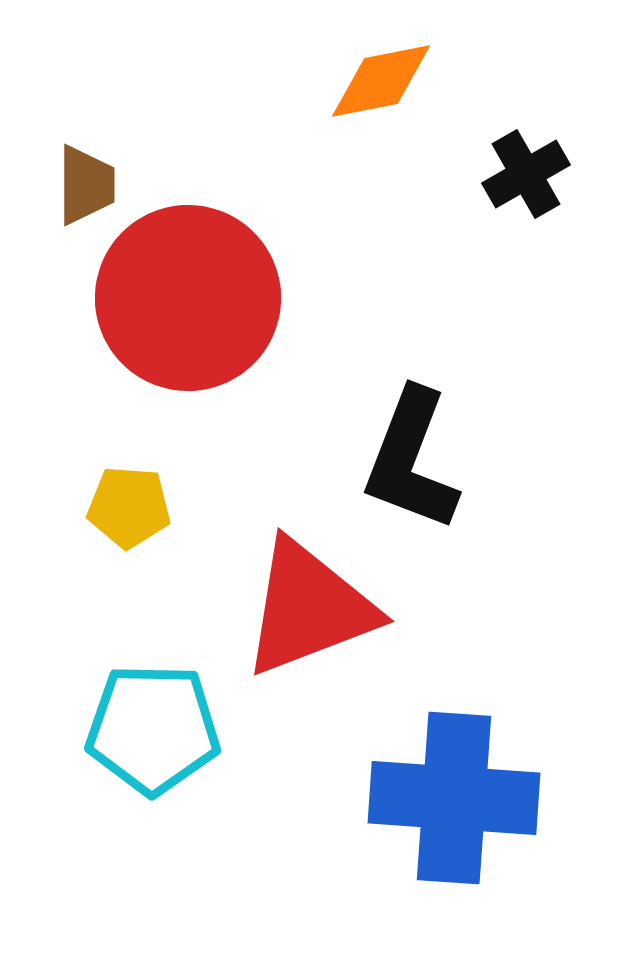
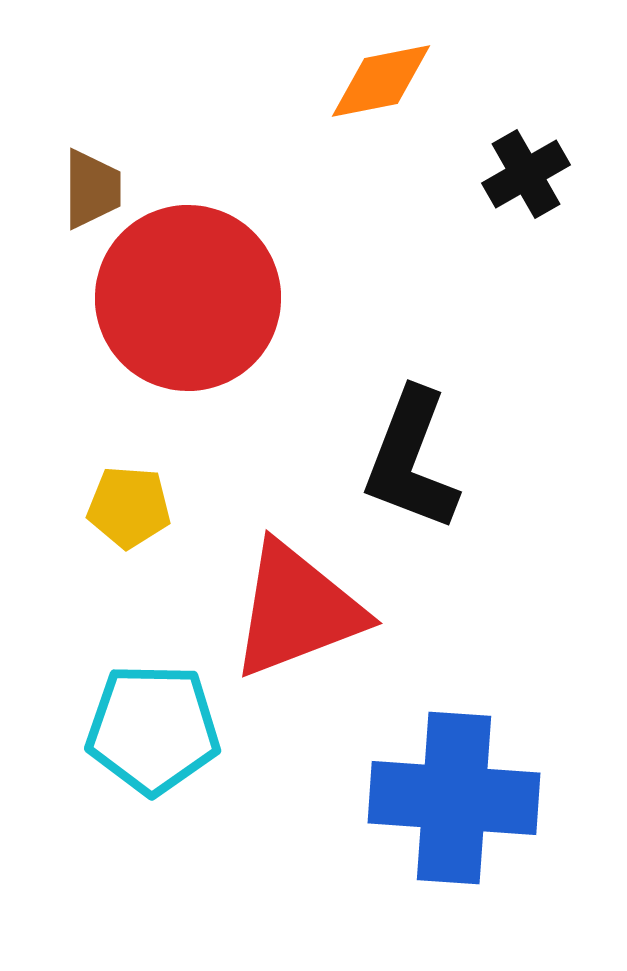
brown trapezoid: moved 6 px right, 4 px down
red triangle: moved 12 px left, 2 px down
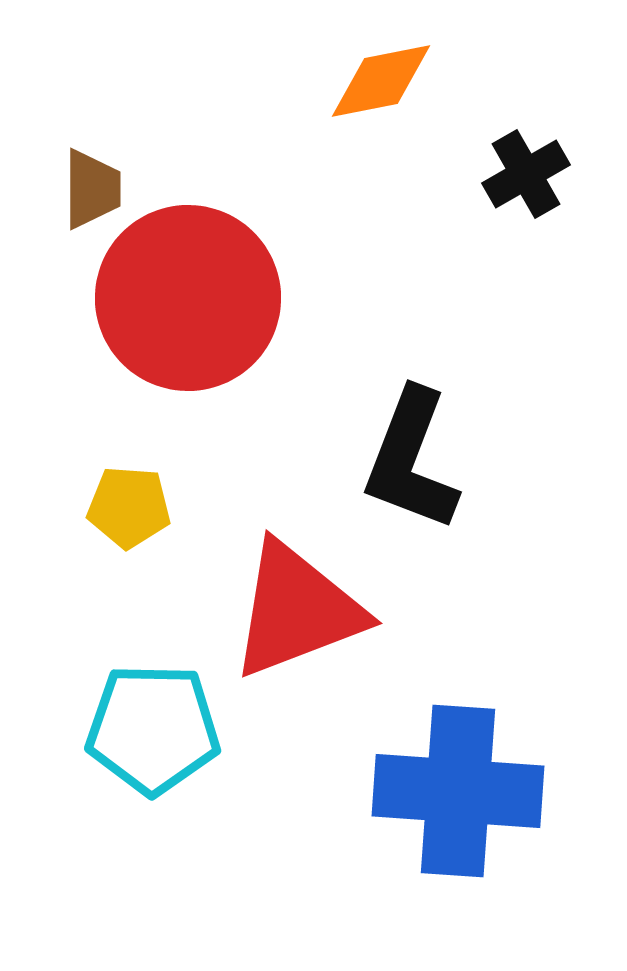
blue cross: moved 4 px right, 7 px up
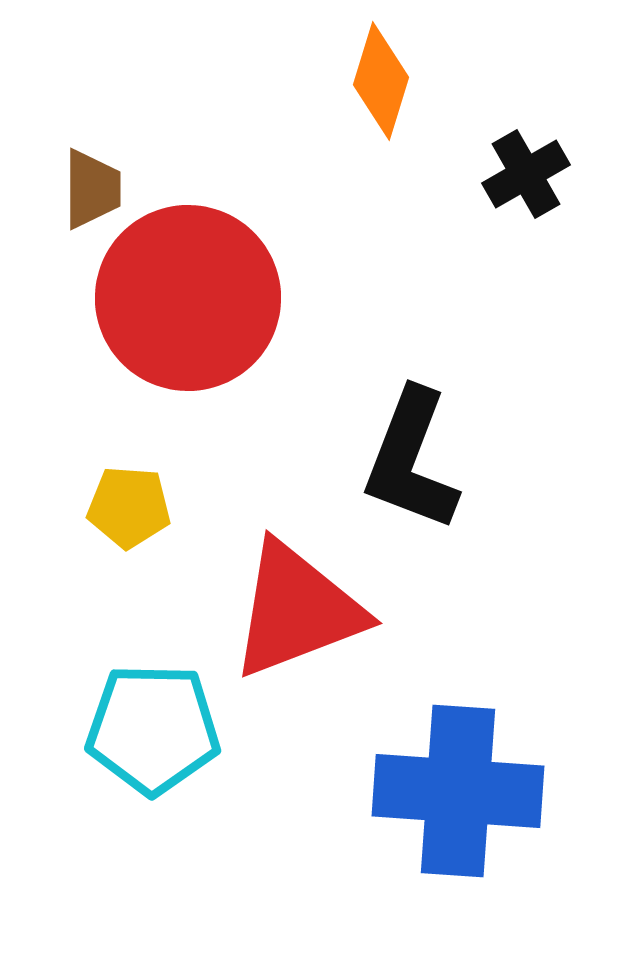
orange diamond: rotated 62 degrees counterclockwise
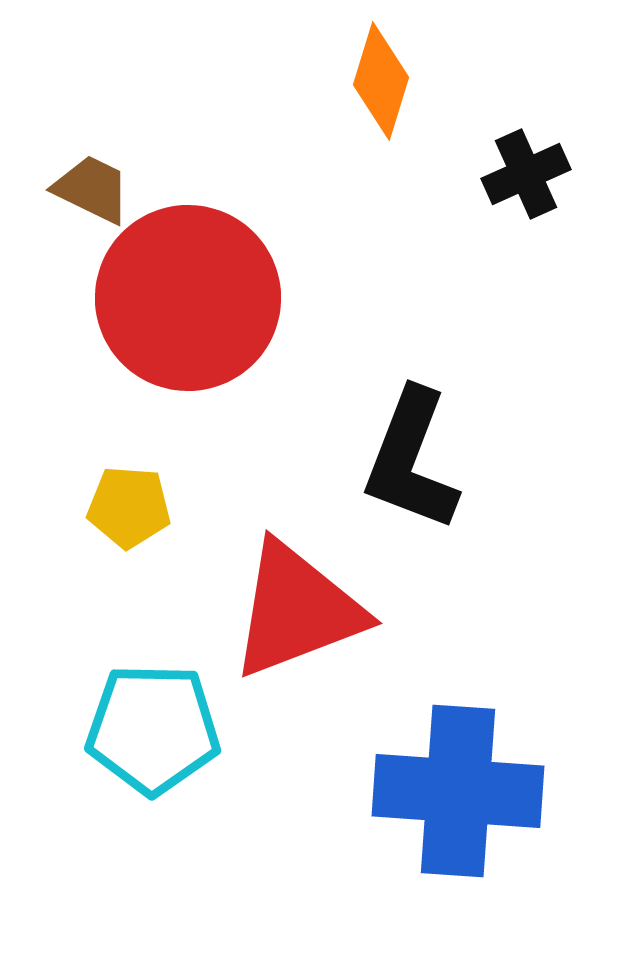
black cross: rotated 6 degrees clockwise
brown trapezoid: rotated 64 degrees counterclockwise
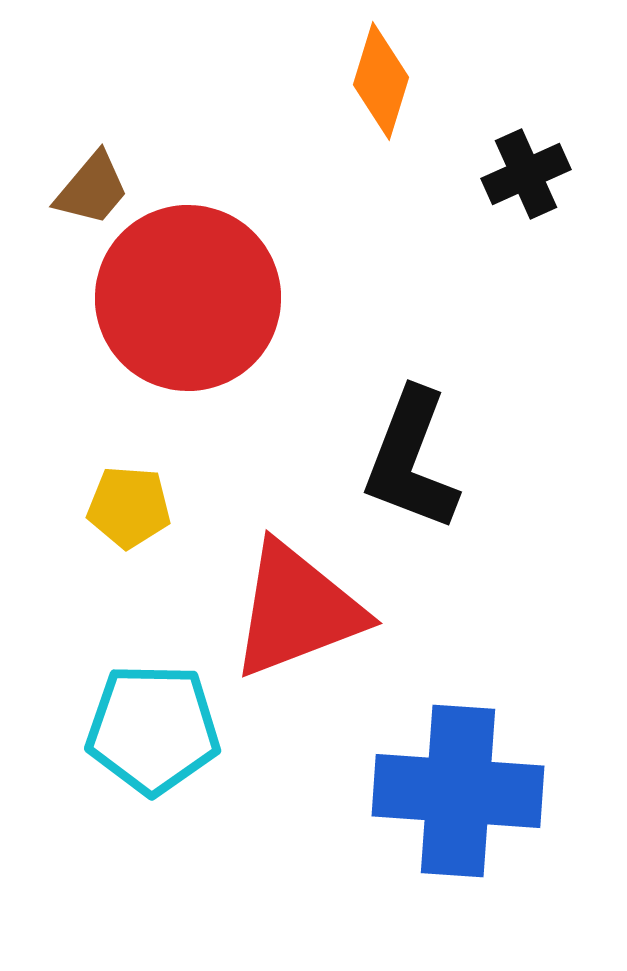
brown trapezoid: rotated 104 degrees clockwise
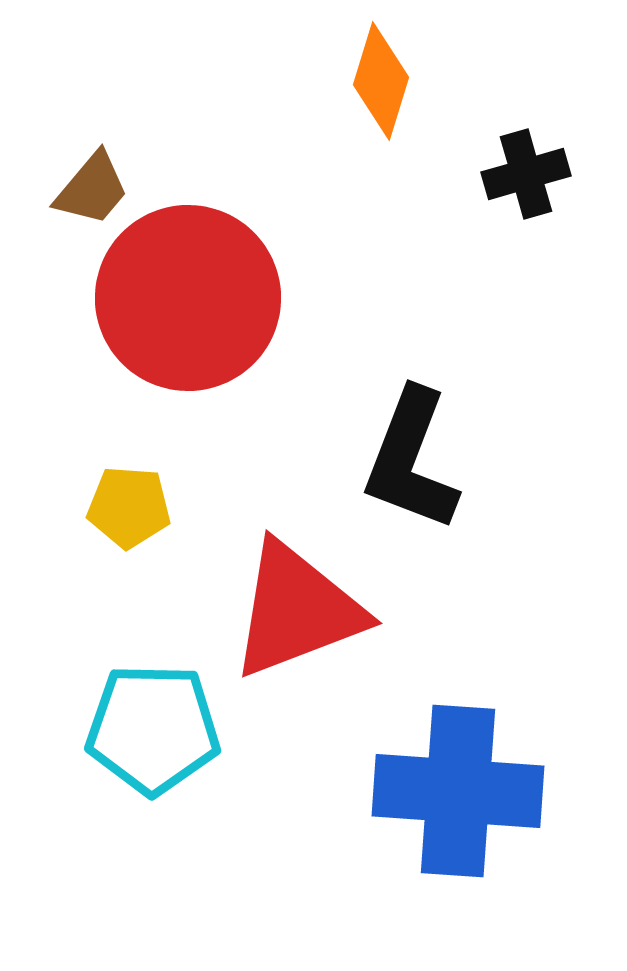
black cross: rotated 8 degrees clockwise
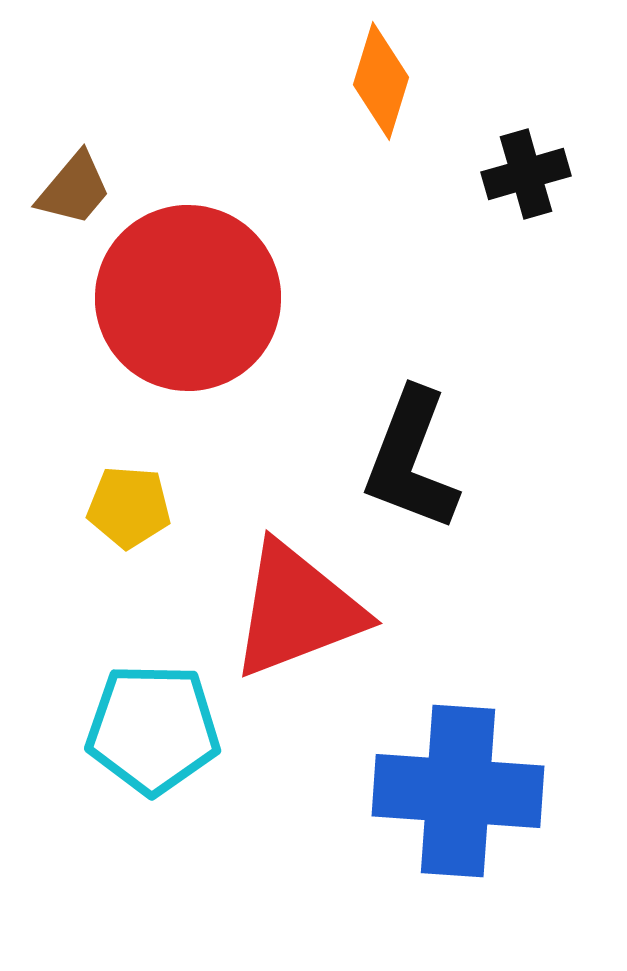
brown trapezoid: moved 18 px left
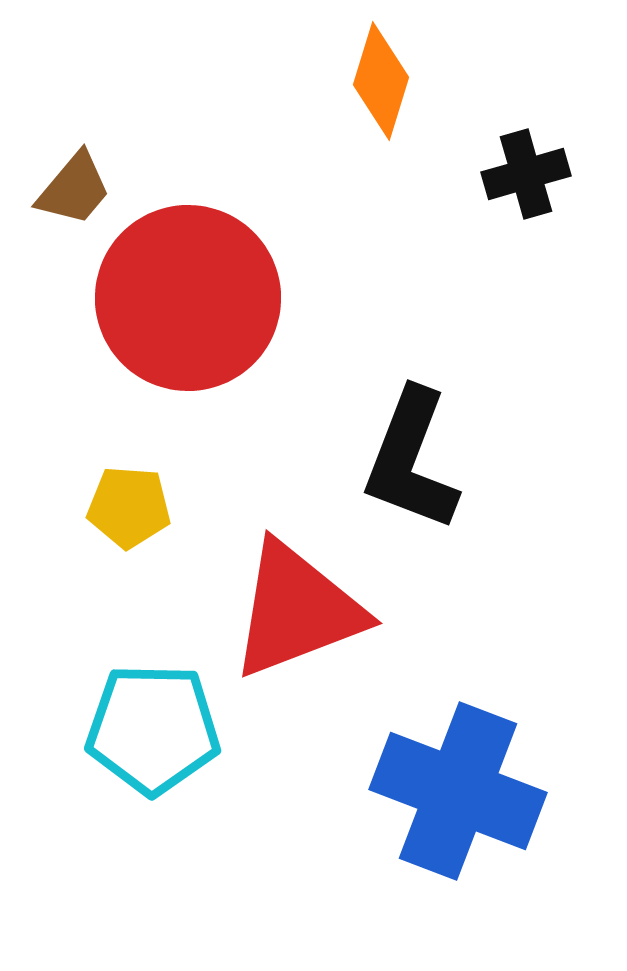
blue cross: rotated 17 degrees clockwise
